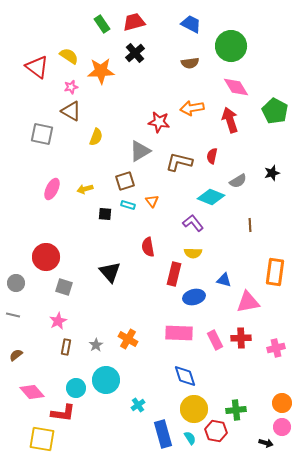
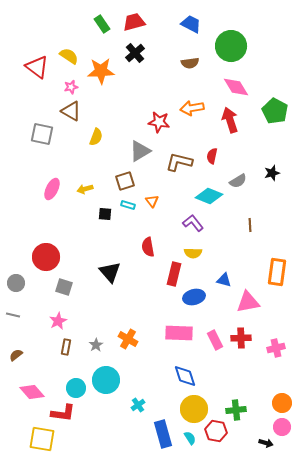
cyan diamond at (211, 197): moved 2 px left, 1 px up
orange rectangle at (275, 272): moved 2 px right
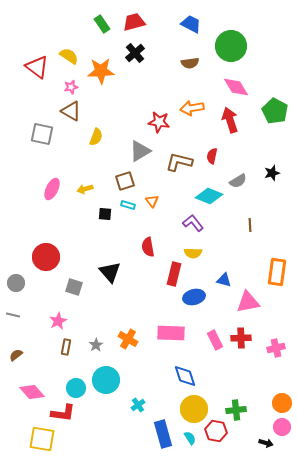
gray square at (64, 287): moved 10 px right
pink rectangle at (179, 333): moved 8 px left
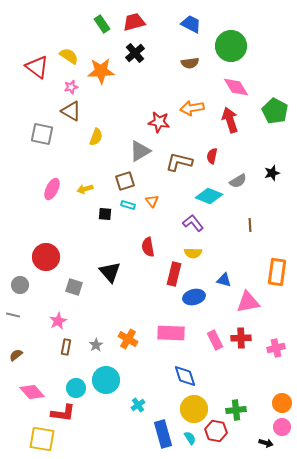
gray circle at (16, 283): moved 4 px right, 2 px down
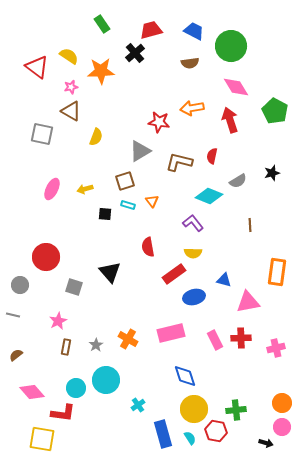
red trapezoid at (134, 22): moved 17 px right, 8 px down
blue trapezoid at (191, 24): moved 3 px right, 7 px down
red rectangle at (174, 274): rotated 40 degrees clockwise
pink rectangle at (171, 333): rotated 16 degrees counterclockwise
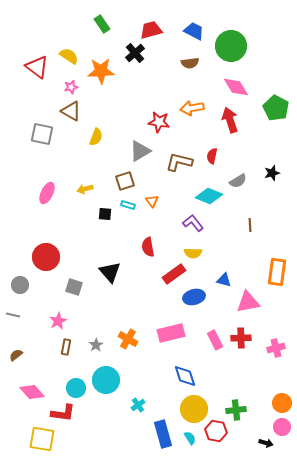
green pentagon at (275, 111): moved 1 px right, 3 px up
pink ellipse at (52, 189): moved 5 px left, 4 px down
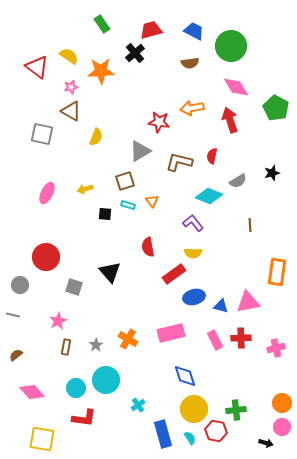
blue triangle at (224, 280): moved 3 px left, 26 px down
red L-shape at (63, 413): moved 21 px right, 5 px down
